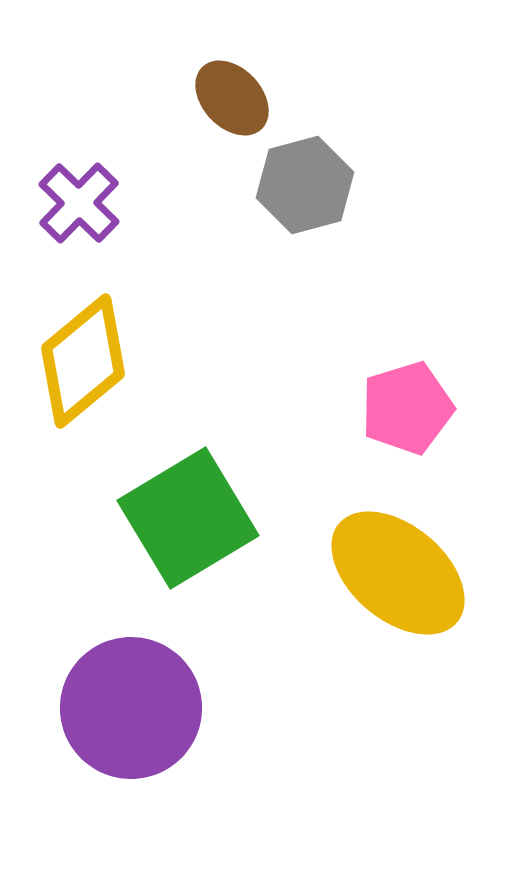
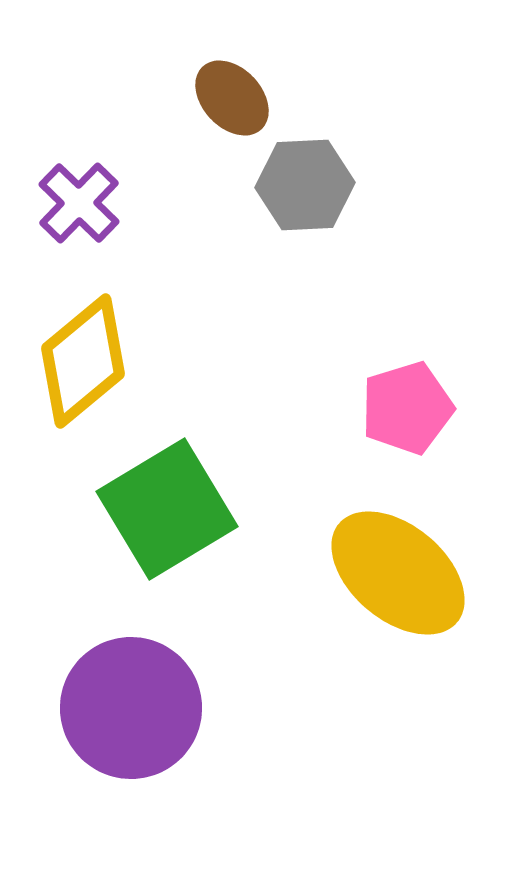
gray hexagon: rotated 12 degrees clockwise
green square: moved 21 px left, 9 px up
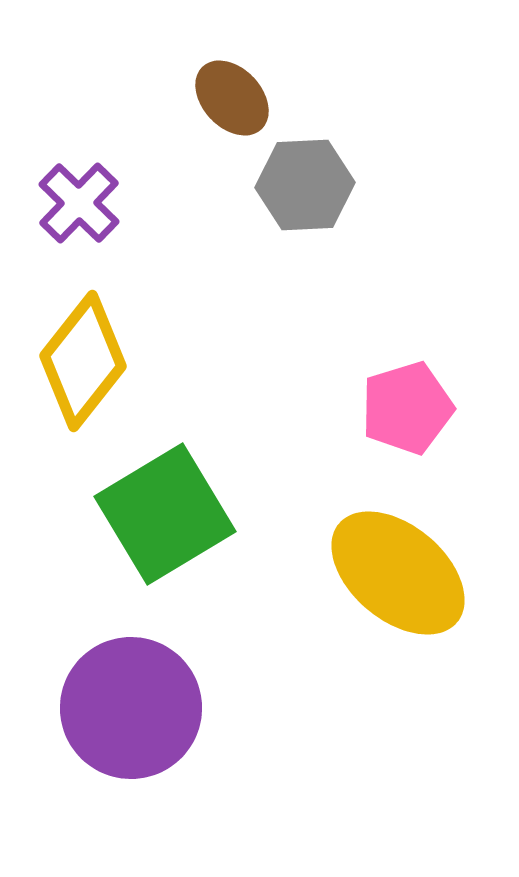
yellow diamond: rotated 12 degrees counterclockwise
green square: moved 2 px left, 5 px down
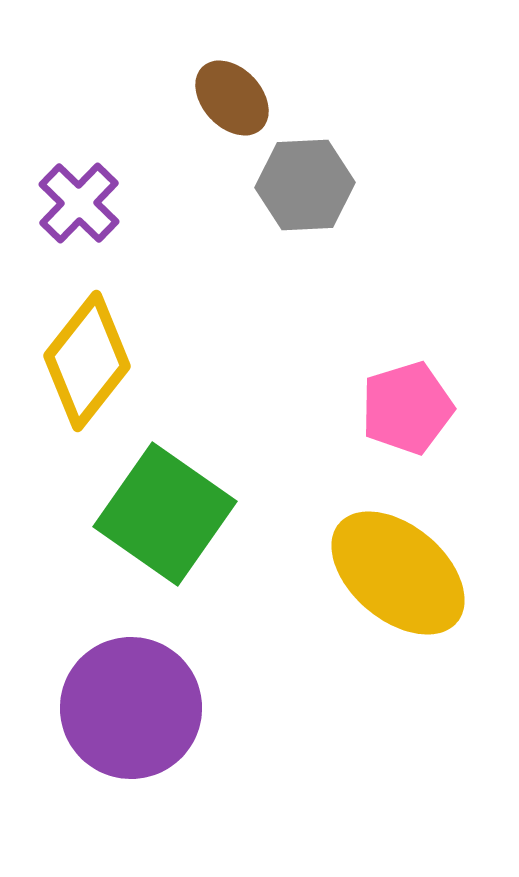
yellow diamond: moved 4 px right
green square: rotated 24 degrees counterclockwise
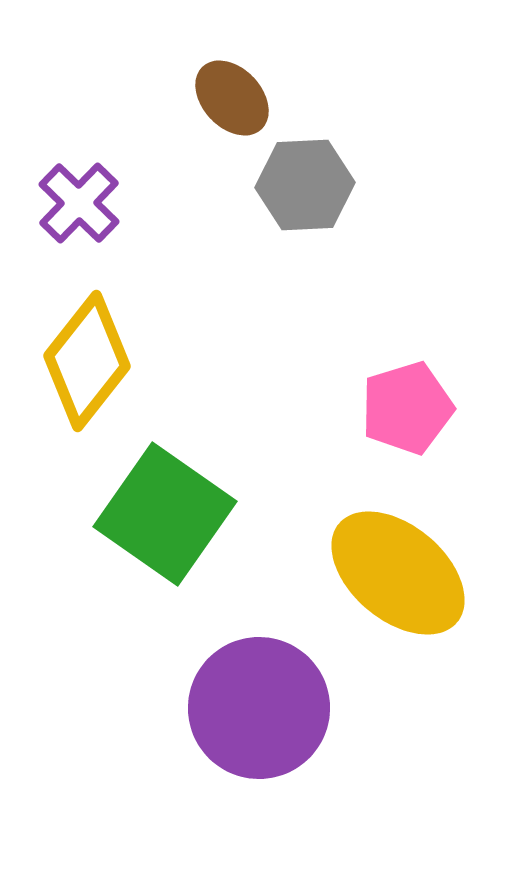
purple circle: moved 128 px right
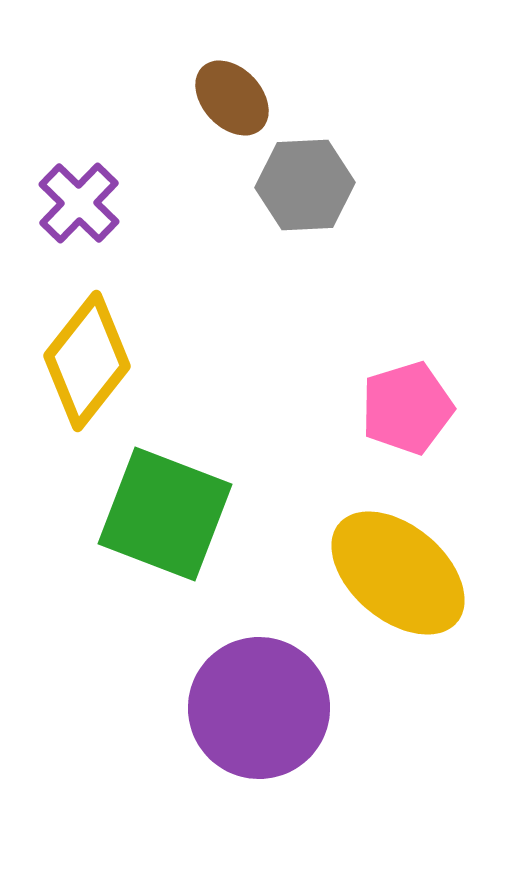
green square: rotated 14 degrees counterclockwise
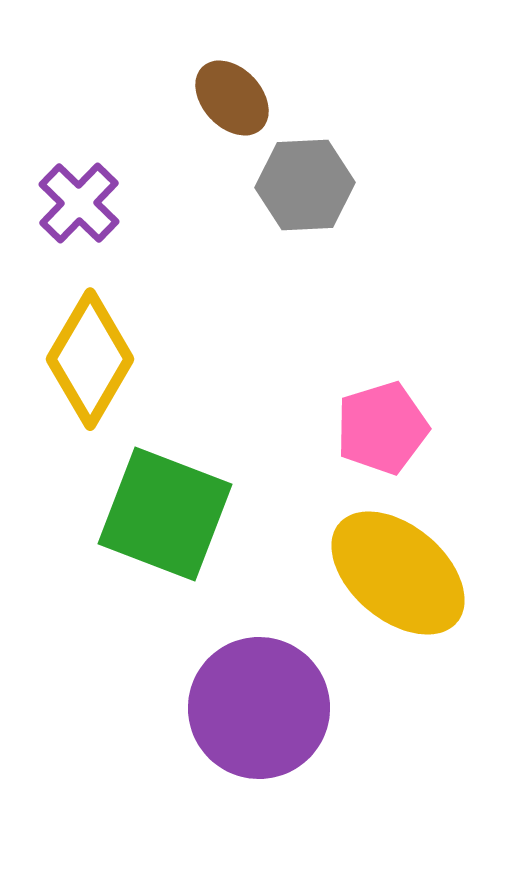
yellow diamond: moved 3 px right, 2 px up; rotated 8 degrees counterclockwise
pink pentagon: moved 25 px left, 20 px down
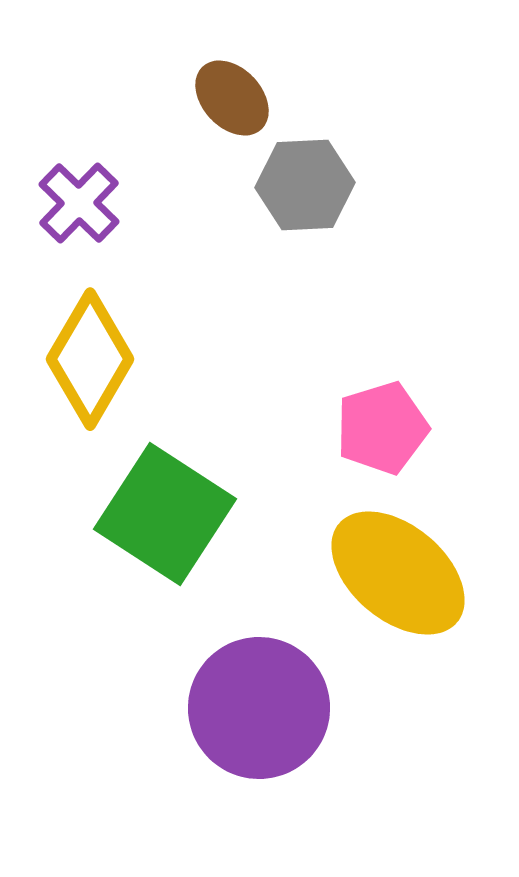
green square: rotated 12 degrees clockwise
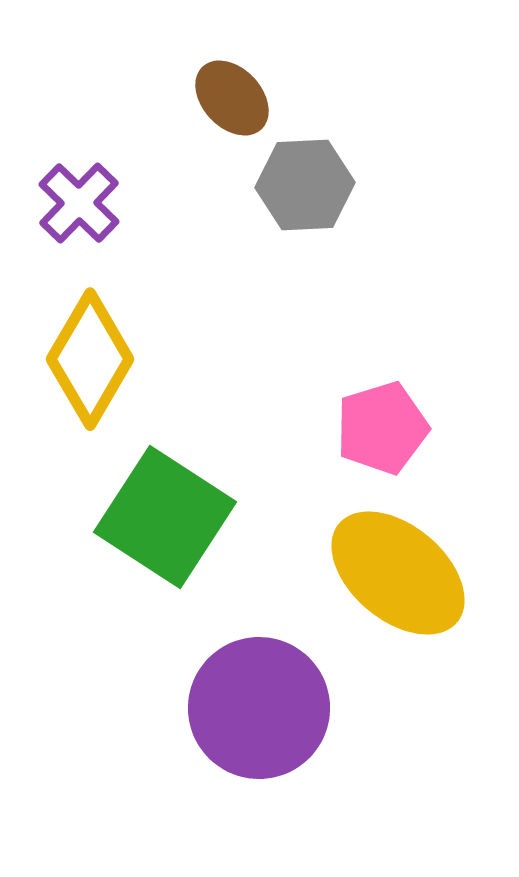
green square: moved 3 px down
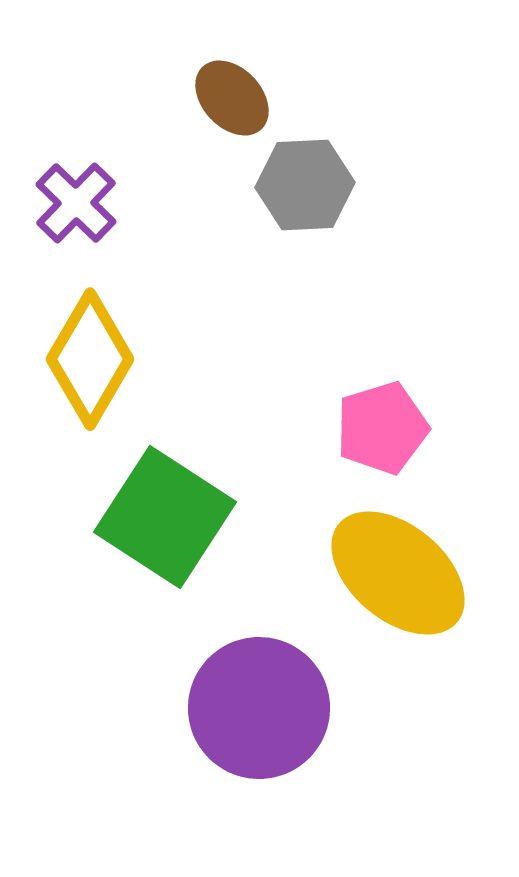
purple cross: moved 3 px left
